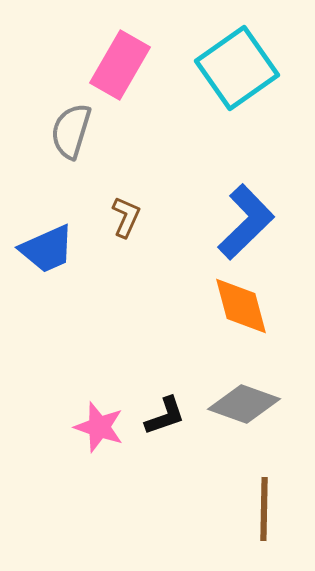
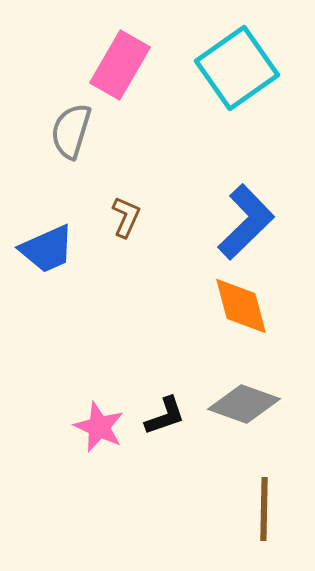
pink star: rotated 6 degrees clockwise
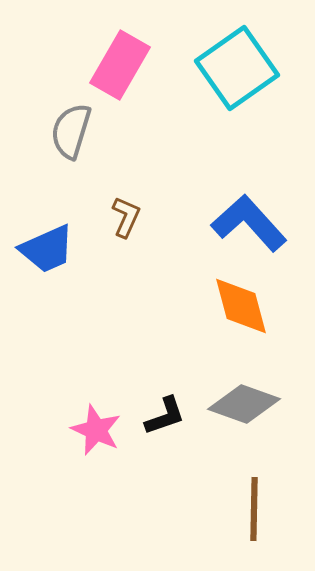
blue L-shape: moved 3 px right, 1 px down; rotated 88 degrees counterclockwise
pink star: moved 3 px left, 3 px down
brown line: moved 10 px left
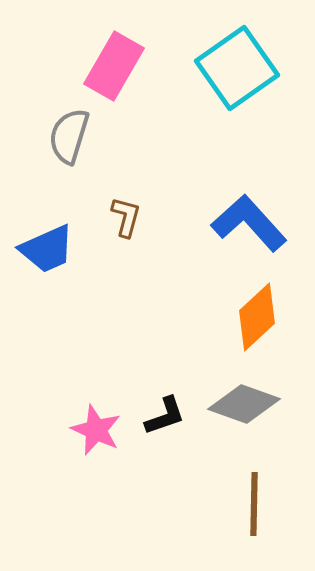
pink rectangle: moved 6 px left, 1 px down
gray semicircle: moved 2 px left, 5 px down
brown L-shape: rotated 9 degrees counterclockwise
orange diamond: moved 16 px right, 11 px down; rotated 62 degrees clockwise
brown line: moved 5 px up
